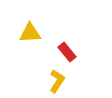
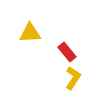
yellow L-shape: moved 16 px right, 3 px up
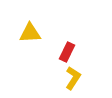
red rectangle: rotated 66 degrees clockwise
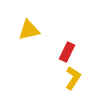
yellow triangle: moved 1 px left, 3 px up; rotated 10 degrees counterclockwise
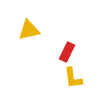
yellow L-shape: rotated 140 degrees clockwise
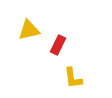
red rectangle: moved 9 px left, 7 px up
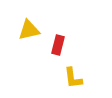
red rectangle: rotated 12 degrees counterclockwise
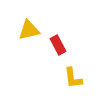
red rectangle: rotated 42 degrees counterclockwise
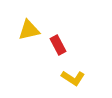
yellow L-shape: rotated 50 degrees counterclockwise
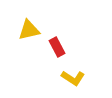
red rectangle: moved 1 px left, 2 px down
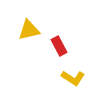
red rectangle: moved 2 px right, 1 px up
